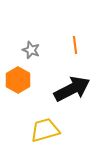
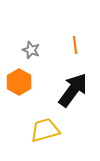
orange hexagon: moved 1 px right, 2 px down
black arrow: moved 1 px right, 1 px down; rotated 27 degrees counterclockwise
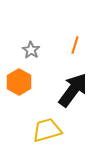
orange line: rotated 24 degrees clockwise
gray star: rotated 12 degrees clockwise
yellow trapezoid: moved 2 px right
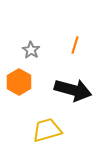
black arrow: rotated 69 degrees clockwise
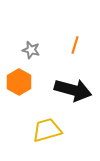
gray star: rotated 18 degrees counterclockwise
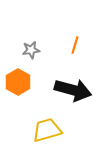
gray star: rotated 24 degrees counterclockwise
orange hexagon: moved 1 px left
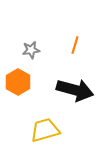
black arrow: moved 2 px right
yellow trapezoid: moved 2 px left
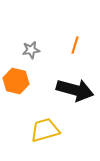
orange hexagon: moved 2 px left, 1 px up; rotated 15 degrees counterclockwise
